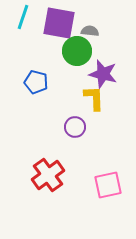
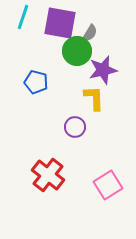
purple square: moved 1 px right
gray semicircle: moved 2 px down; rotated 114 degrees clockwise
purple star: moved 4 px up; rotated 28 degrees counterclockwise
red cross: rotated 16 degrees counterclockwise
pink square: rotated 20 degrees counterclockwise
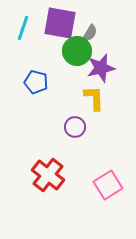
cyan line: moved 11 px down
purple star: moved 2 px left, 2 px up
